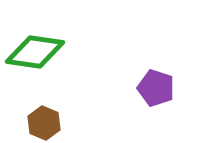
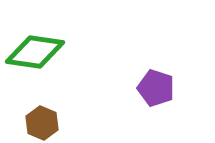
brown hexagon: moved 2 px left
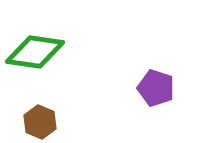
brown hexagon: moved 2 px left, 1 px up
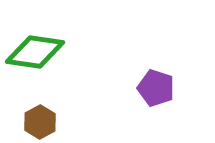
brown hexagon: rotated 8 degrees clockwise
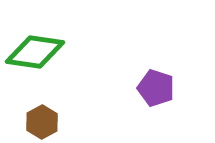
brown hexagon: moved 2 px right
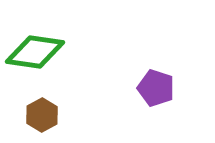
brown hexagon: moved 7 px up
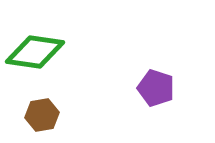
brown hexagon: rotated 20 degrees clockwise
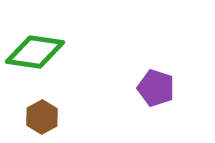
brown hexagon: moved 2 px down; rotated 20 degrees counterclockwise
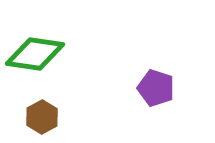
green diamond: moved 2 px down
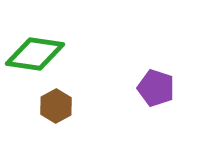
brown hexagon: moved 14 px right, 11 px up
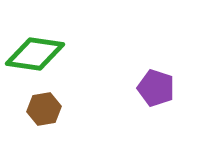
brown hexagon: moved 12 px left, 3 px down; rotated 20 degrees clockwise
